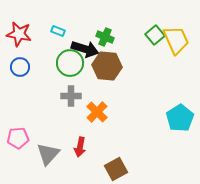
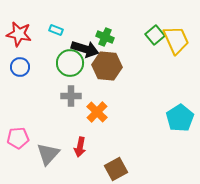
cyan rectangle: moved 2 px left, 1 px up
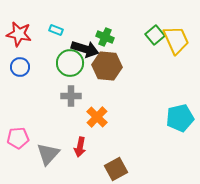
orange cross: moved 5 px down
cyan pentagon: rotated 20 degrees clockwise
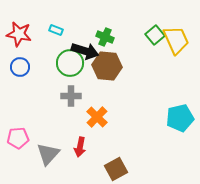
black arrow: moved 2 px down
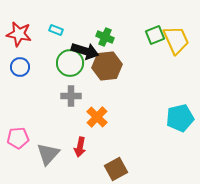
green square: rotated 18 degrees clockwise
brown hexagon: rotated 12 degrees counterclockwise
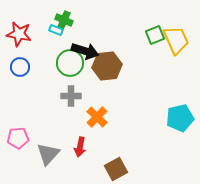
green cross: moved 41 px left, 17 px up
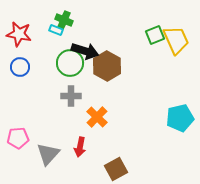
brown hexagon: rotated 24 degrees counterclockwise
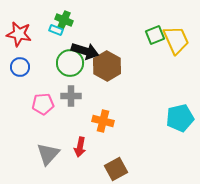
orange cross: moved 6 px right, 4 px down; rotated 30 degrees counterclockwise
pink pentagon: moved 25 px right, 34 px up
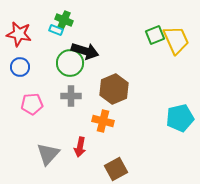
brown hexagon: moved 7 px right, 23 px down; rotated 8 degrees clockwise
pink pentagon: moved 11 px left
